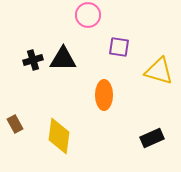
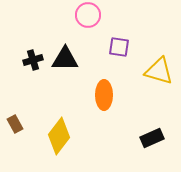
black triangle: moved 2 px right
yellow diamond: rotated 30 degrees clockwise
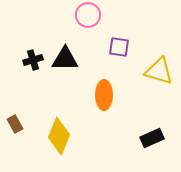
yellow diamond: rotated 15 degrees counterclockwise
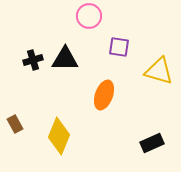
pink circle: moved 1 px right, 1 px down
orange ellipse: rotated 20 degrees clockwise
black rectangle: moved 5 px down
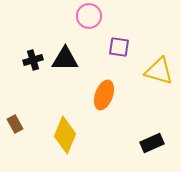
yellow diamond: moved 6 px right, 1 px up
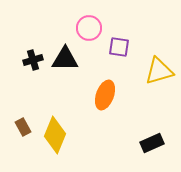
pink circle: moved 12 px down
yellow triangle: rotated 32 degrees counterclockwise
orange ellipse: moved 1 px right
brown rectangle: moved 8 px right, 3 px down
yellow diamond: moved 10 px left
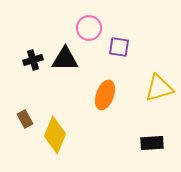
yellow triangle: moved 17 px down
brown rectangle: moved 2 px right, 8 px up
black rectangle: rotated 20 degrees clockwise
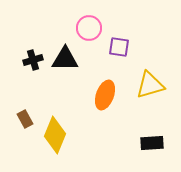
yellow triangle: moved 9 px left, 3 px up
